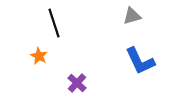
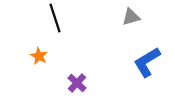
gray triangle: moved 1 px left, 1 px down
black line: moved 1 px right, 5 px up
blue L-shape: moved 7 px right, 1 px down; rotated 84 degrees clockwise
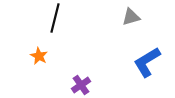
black line: rotated 32 degrees clockwise
purple cross: moved 4 px right, 2 px down; rotated 12 degrees clockwise
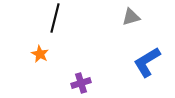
orange star: moved 1 px right, 2 px up
purple cross: moved 2 px up; rotated 18 degrees clockwise
